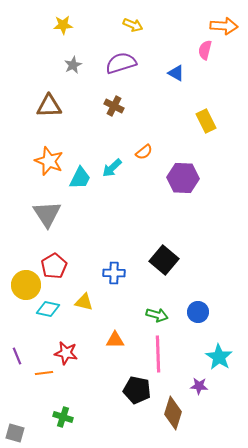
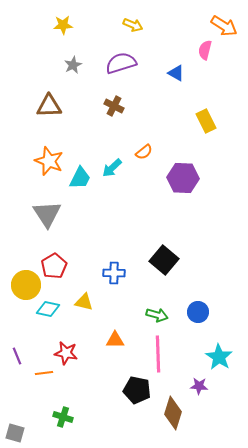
orange arrow: rotated 28 degrees clockwise
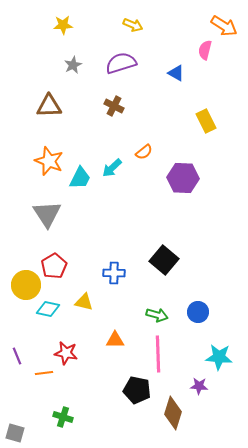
cyan star: rotated 28 degrees counterclockwise
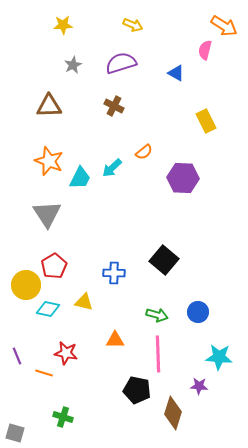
orange line: rotated 24 degrees clockwise
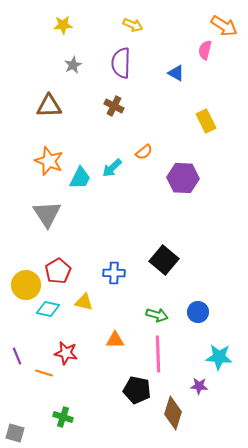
purple semicircle: rotated 72 degrees counterclockwise
red pentagon: moved 4 px right, 5 px down
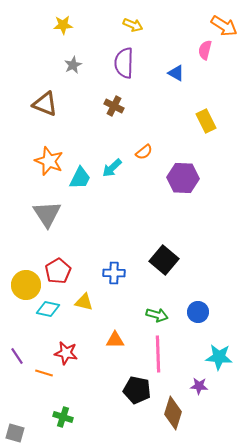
purple semicircle: moved 3 px right
brown triangle: moved 4 px left, 2 px up; rotated 24 degrees clockwise
purple line: rotated 12 degrees counterclockwise
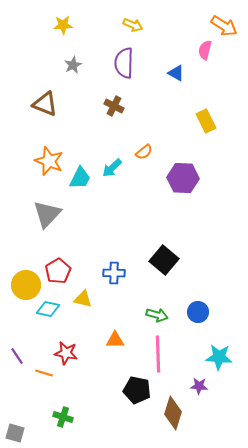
gray triangle: rotated 16 degrees clockwise
yellow triangle: moved 1 px left, 3 px up
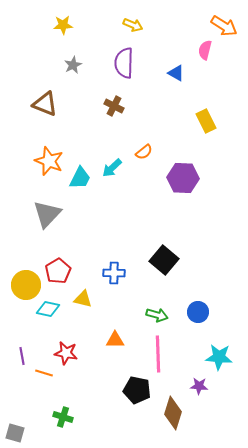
purple line: moved 5 px right; rotated 24 degrees clockwise
